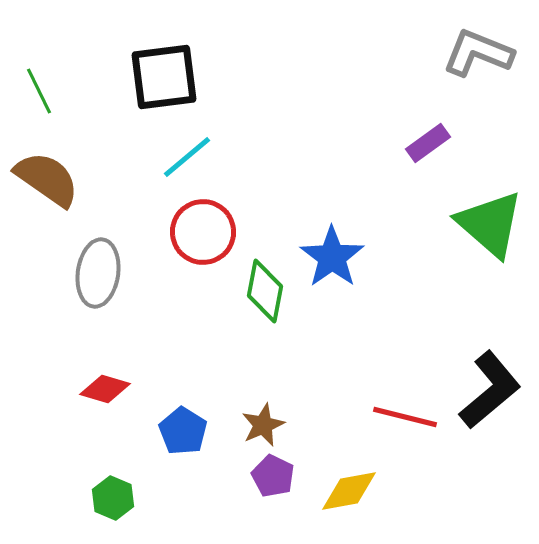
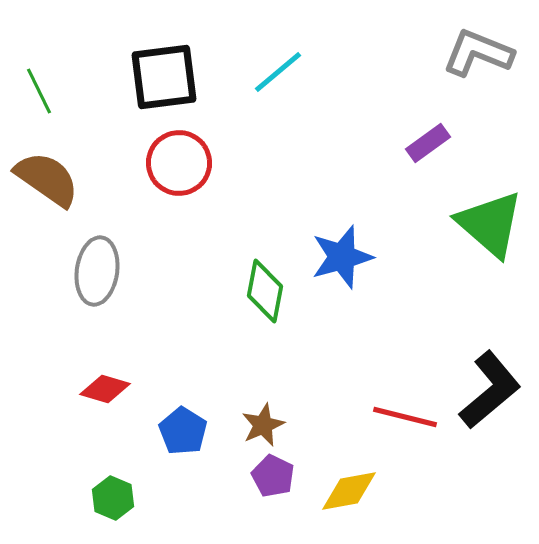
cyan line: moved 91 px right, 85 px up
red circle: moved 24 px left, 69 px up
blue star: moved 10 px right; rotated 20 degrees clockwise
gray ellipse: moved 1 px left, 2 px up
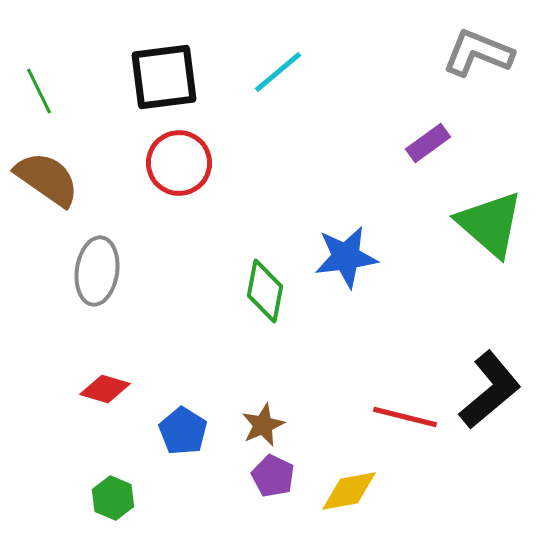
blue star: moved 4 px right; rotated 8 degrees clockwise
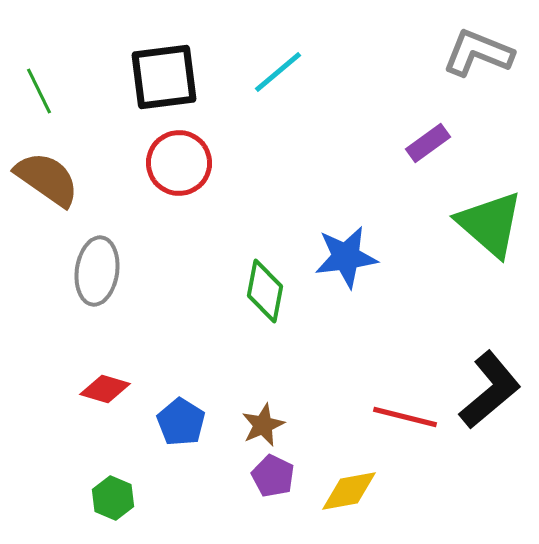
blue pentagon: moved 2 px left, 9 px up
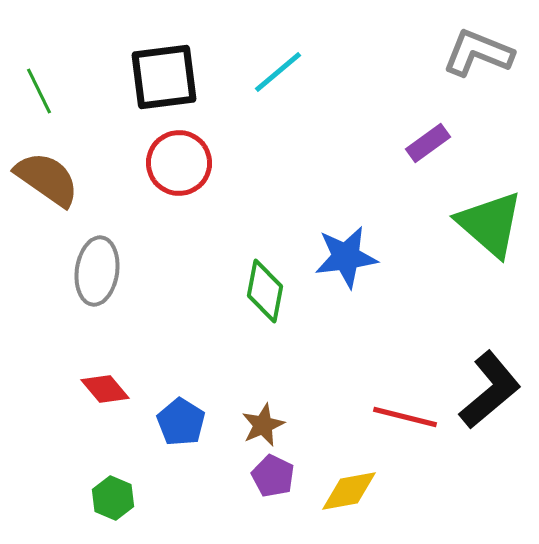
red diamond: rotated 33 degrees clockwise
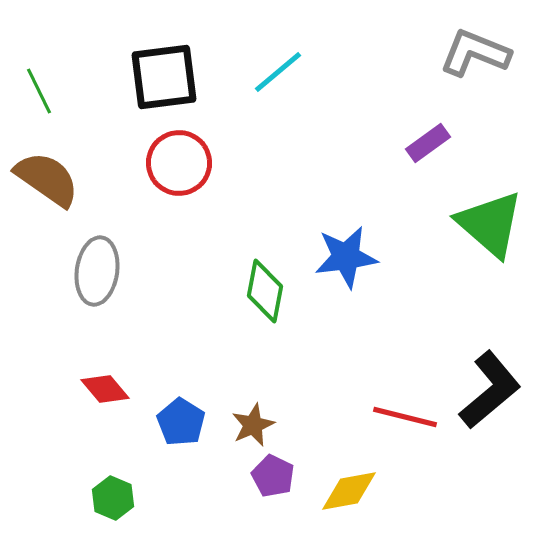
gray L-shape: moved 3 px left
brown star: moved 10 px left
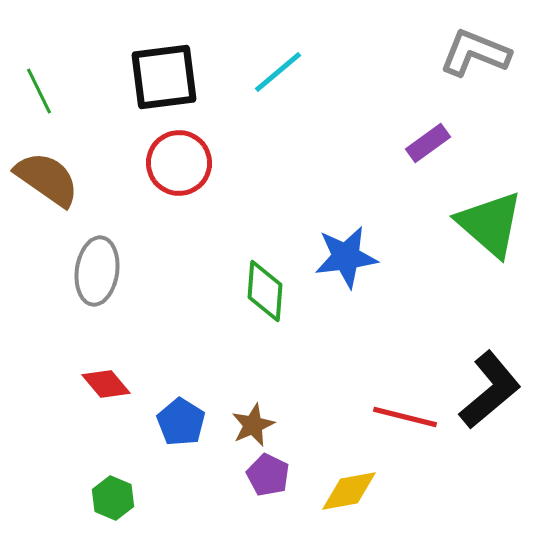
green diamond: rotated 6 degrees counterclockwise
red diamond: moved 1 px right, 5 px up
purple pentagon: moved 5 px left, 1 px up
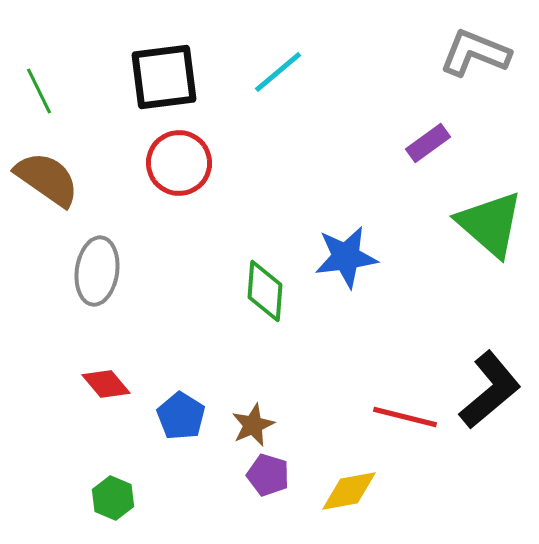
blue pentagon: moved 6 px up
purple pentagon: rotated 9 degrees counterclockwise
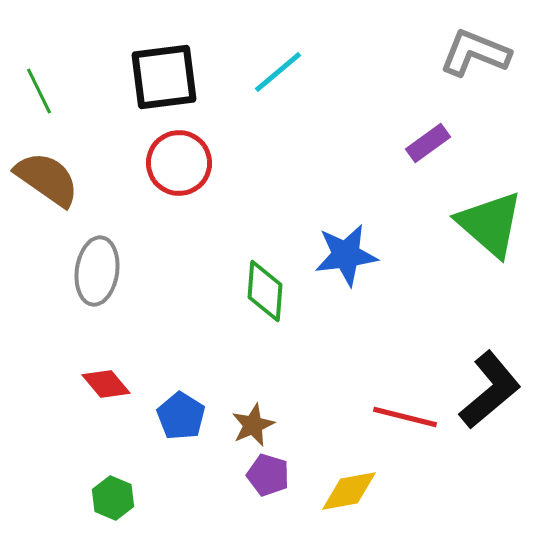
blue star: moved 2 px up
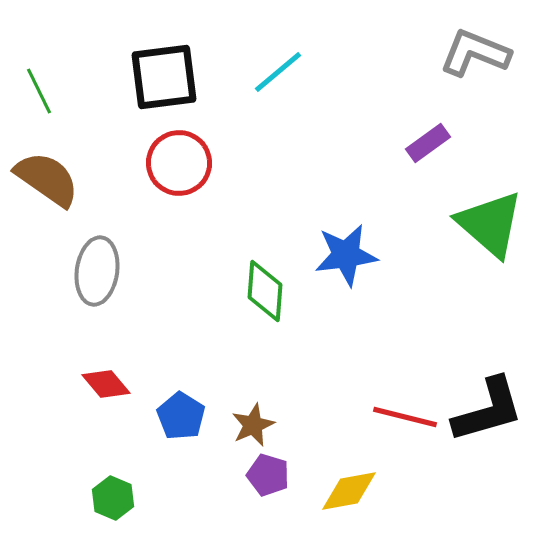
black L-shape: moved 2 px left, 20 px down; rotated 24 degrees clockwise
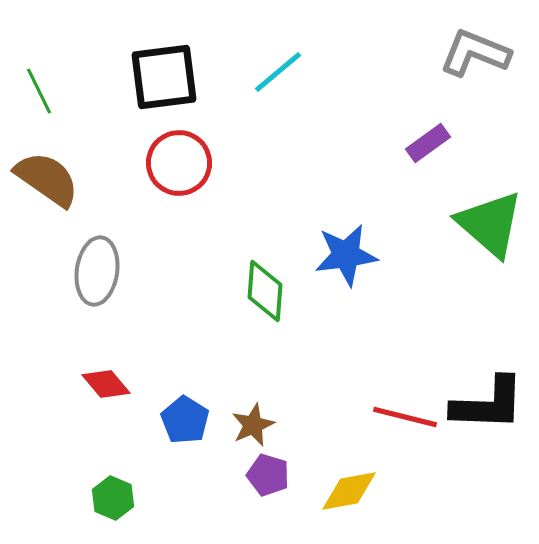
black L-shape: moved 6 px up; rotated 18 degrees clockwise
blue pentagon: moved 4 px right, 4 px down
